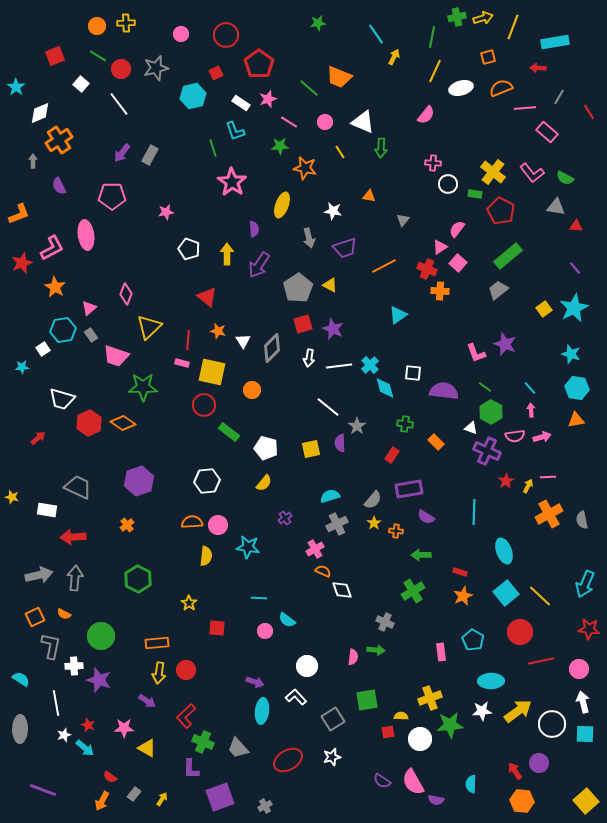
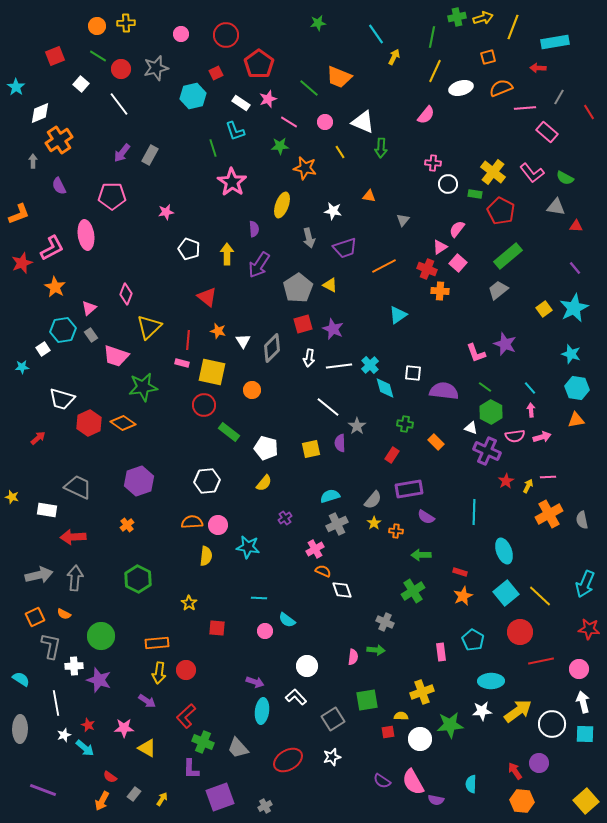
green star at (143, 387): rotated 8 degrees counterclockwise
yellow cross at (430, 698): moved 8 px left, 6 px up
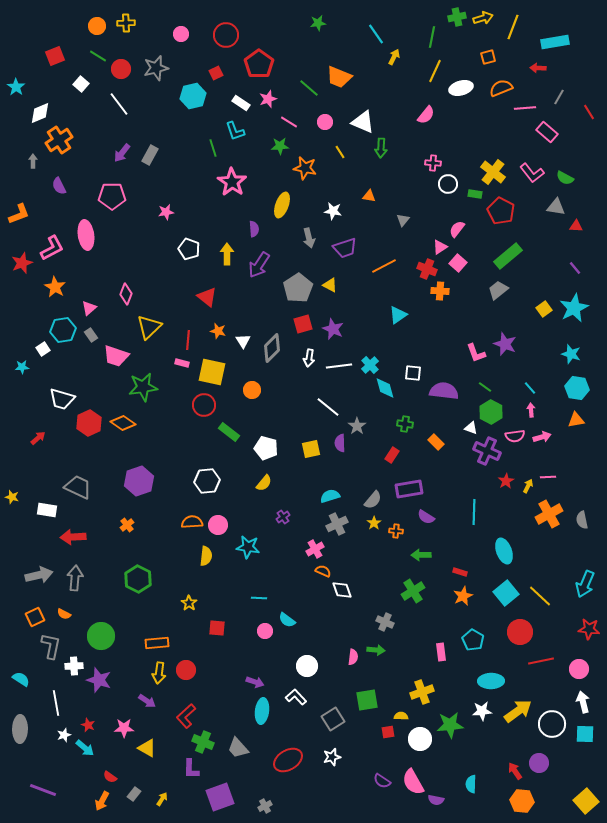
purple cross at (285, 518): moved 2 px left, 1 px up
